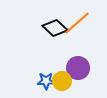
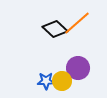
black diamond: moved 1 px down
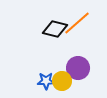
black diamond: rotated 30 degrees counterclockwise
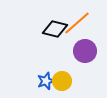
purple circle: moved 7 px right, 17 px up
blue star: rotated 18 degrees counterclockwise
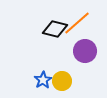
blue star: moved 3 px left, 1 px up; rotated 12 degrees counterclockwise
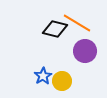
orange line: rotated 72 degrees clockwise
blue star: moved 4 px up
